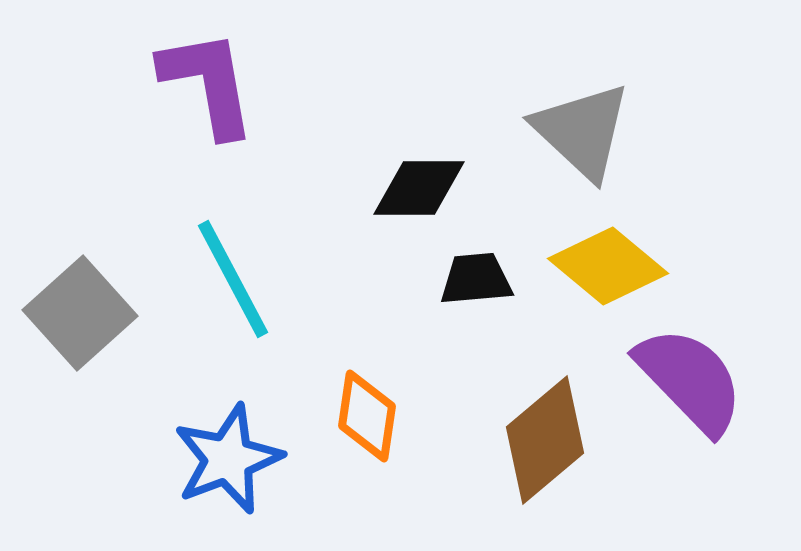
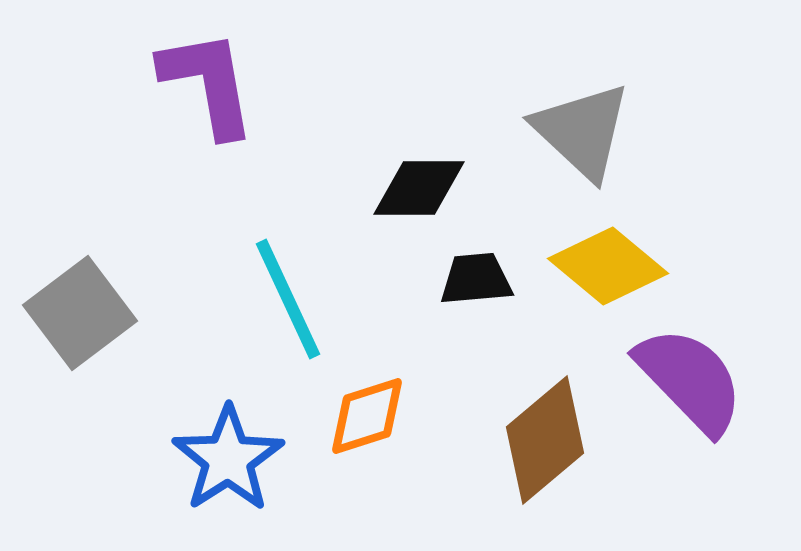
cyan line: moved 55 px right, 20 px down; rotated 3 degrees clockwise
gray square: rotated 5 degrees clockwise
orange diamond: rotated 64 degrees clockwise
blue star: rotated 12 degrees counterclockwise
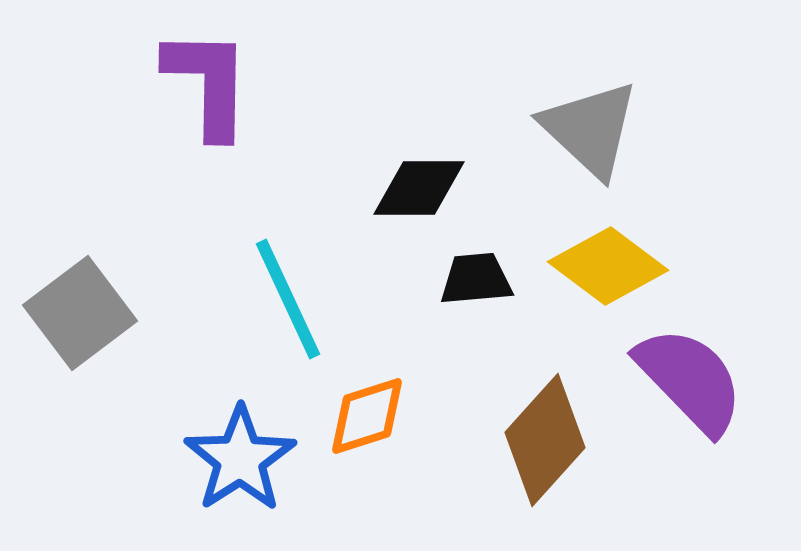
purple L-shape: rotated 11 degrees clockwise
gray triangle: moved 8 px right, 2 px up
yellow diamond: rotated 3 degrees counterclockwise
brown diamond: rotated 8 degrees counterclockwise
blue star: moved 12 px right
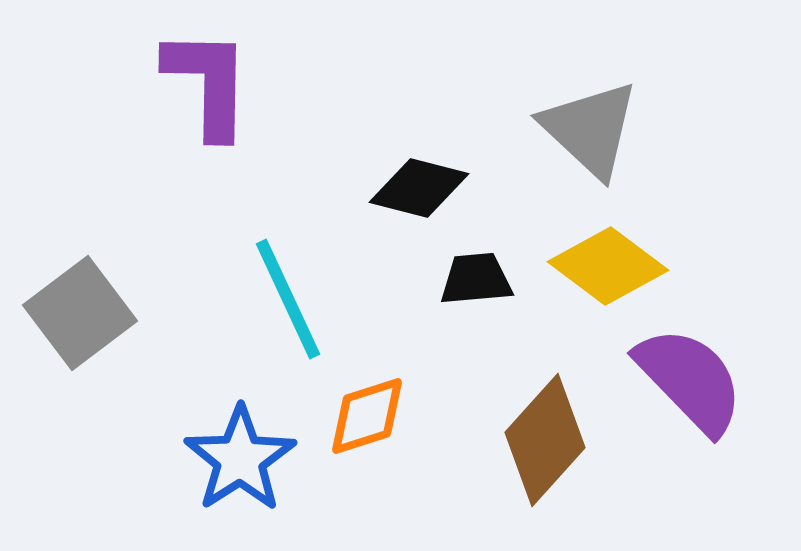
black diamond: rotated 14 degrees clockwise
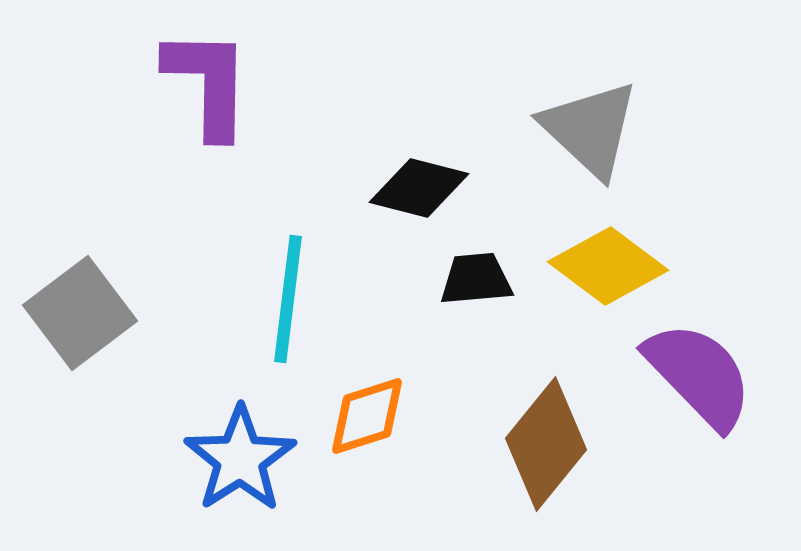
cyan line: rotated 32 degrees clockwise
purple semicircle: moved 9 px right, 5 px up
brown diamond: moved 1 px right, 4 px down; rotated 3 degrees counterclockwise
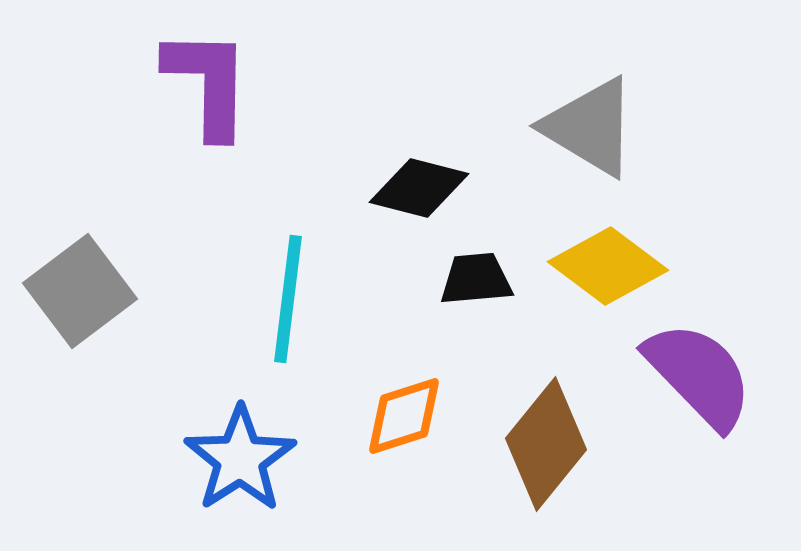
gray triangle: moved 2 px up; rotated 12 degrees counterclockwise
gray square: moved 22 px up
orange diamond: moved 37 px right
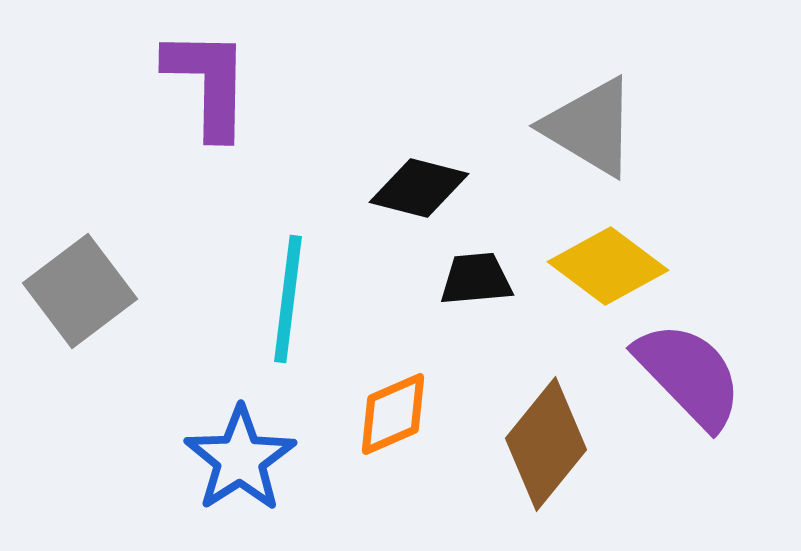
purple semicircle: moved 10 px left
orange diamond: moved 11 px left, 2 px up; rotated 6 degrees counterclockwise
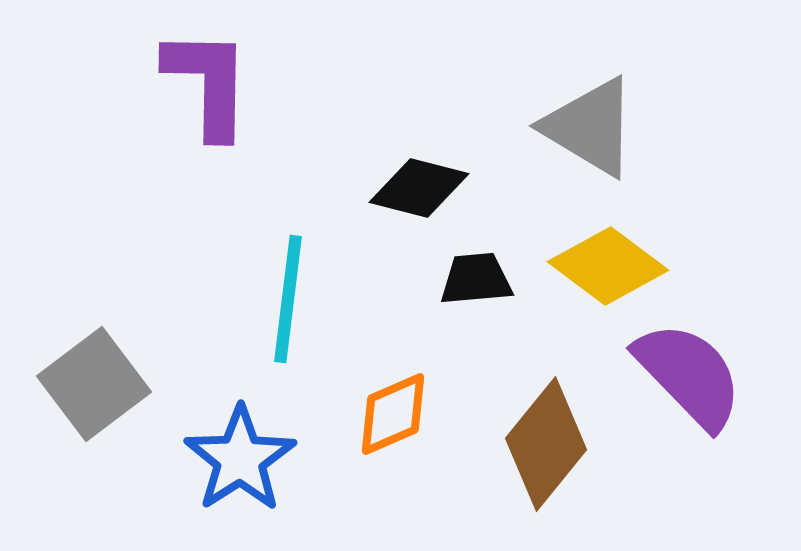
gray square: moved 14 px right, 93 px down
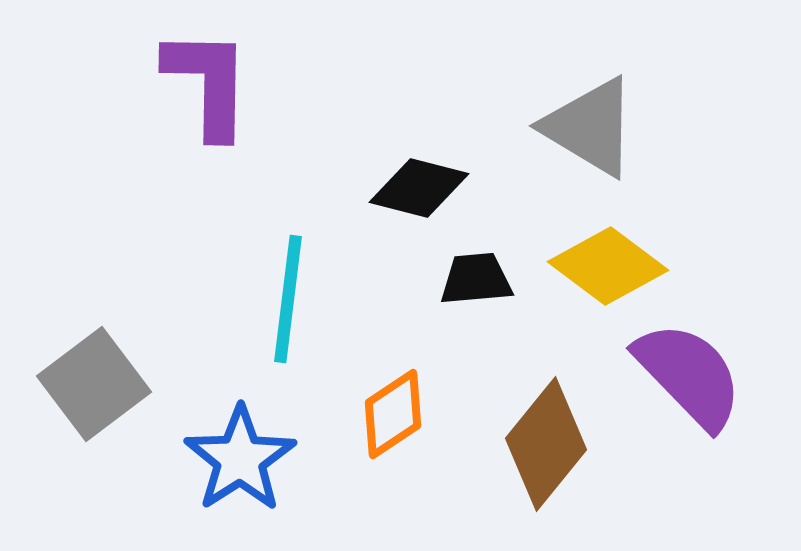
orange diamond: rotated 10 degrees counterclockwise
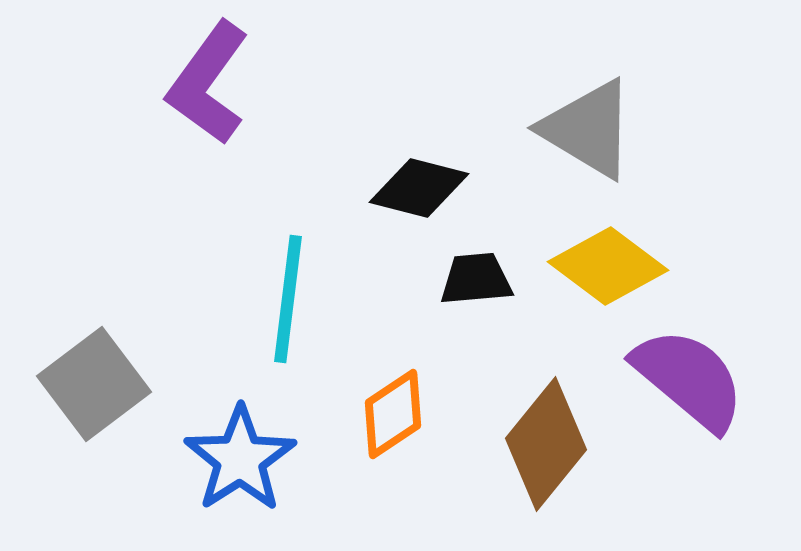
purple L-shape: rotated 145 degrees counterclockwise
gray triangle: moved 2 px left, 2 px down
purple semicircle: moved 4 px down; rotated 6 degrees counterclockwise
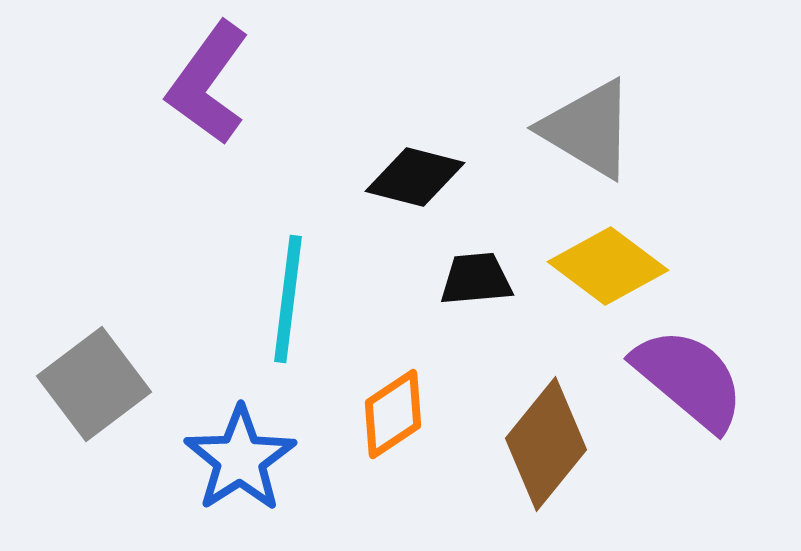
black diamond: moved 4 px left, 11 px up
